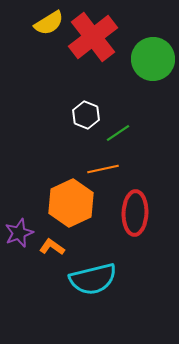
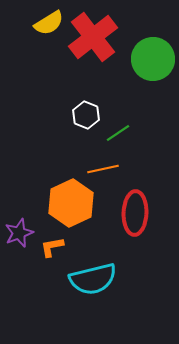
orange L-shape: rotated 45 degrees counterclockwise
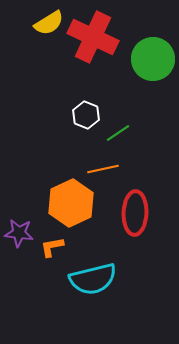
red cross: rotated 27 degrees counterclockwise
purple star: rotated 28 degrees clockwise
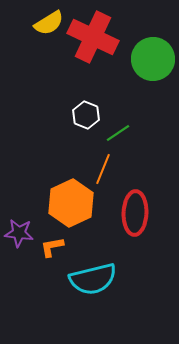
orange line: rotated 56 degrees counterclockwise
